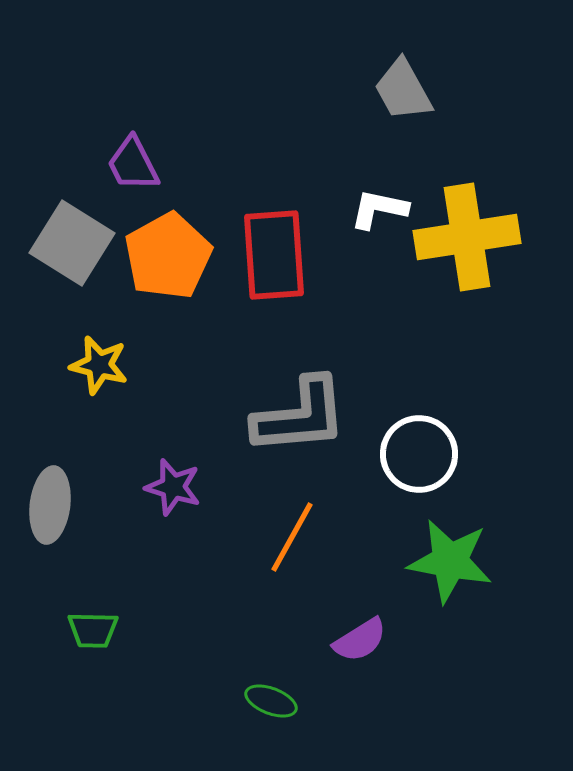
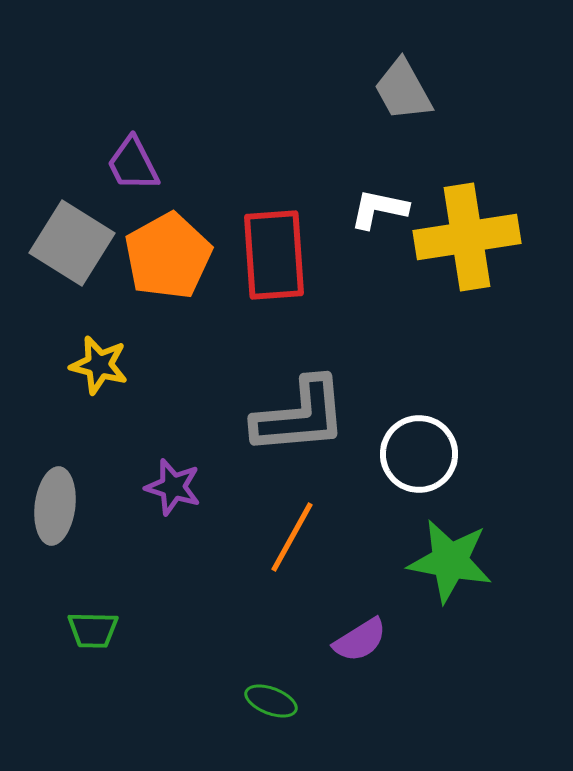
gray ellipse: moved 5 px right, 1 px down
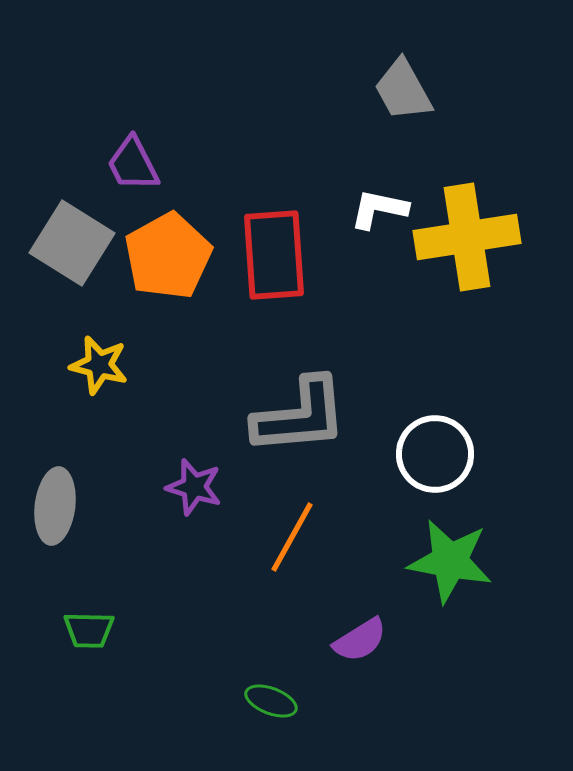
white circle: moved 16 px right
purple star: moved 21 px right
green trapezoid: moved 4 px left
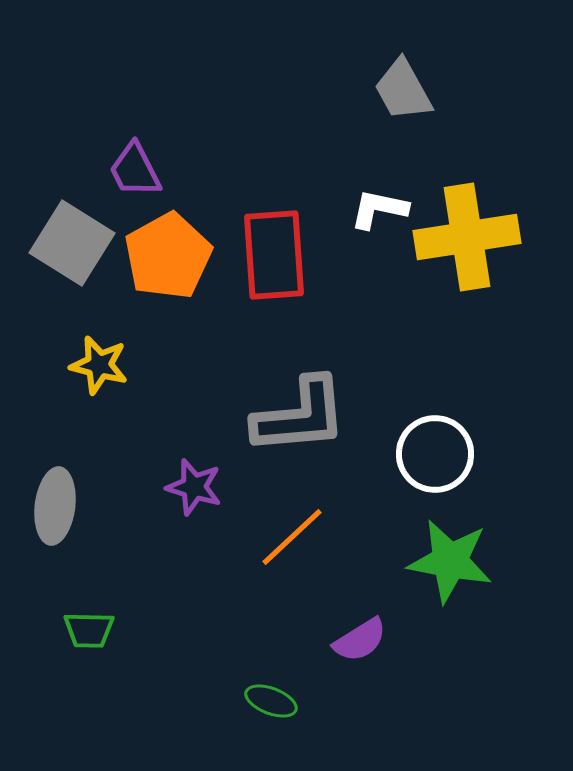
purple trapezoid: moved 2 px right, 6 px down
orange line: rotated 18 degrees clockwise
